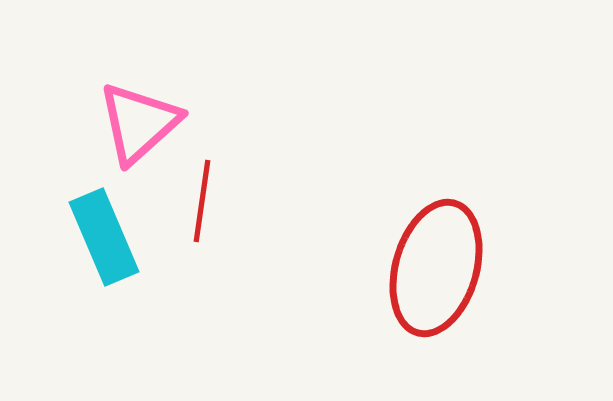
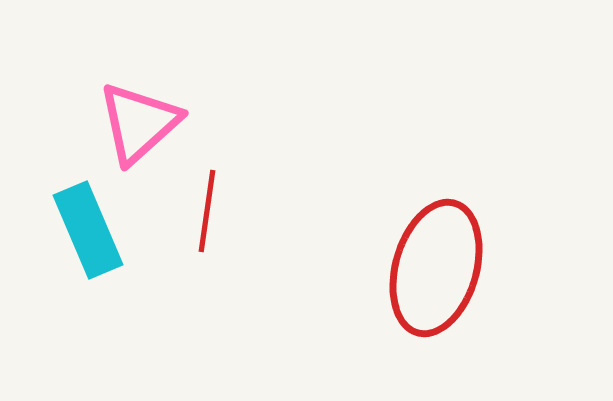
red line: moved 5 px right, 10 px down
cyan rectangle: moved 16 px left, 7 px up
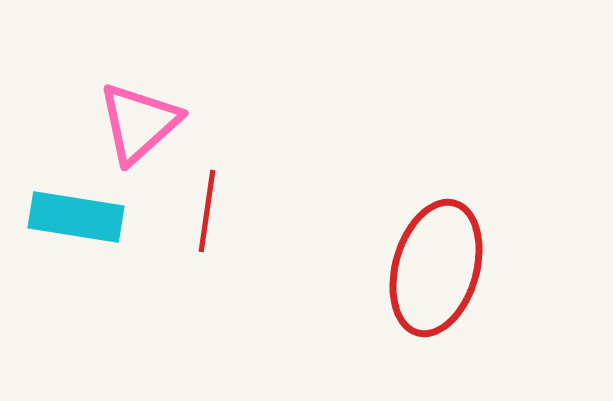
cyan rectangle: moved 12 px left, 13 px up; rotated 58 degrees counterclockwise
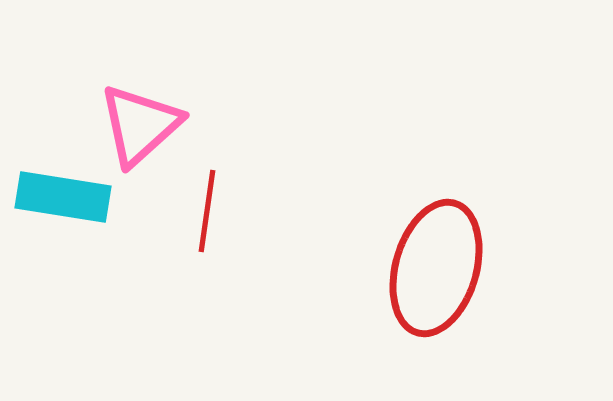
pink triangle: moved 1 px right, 2 px down
cyan rectangle: moved 13 px left, 20 px up
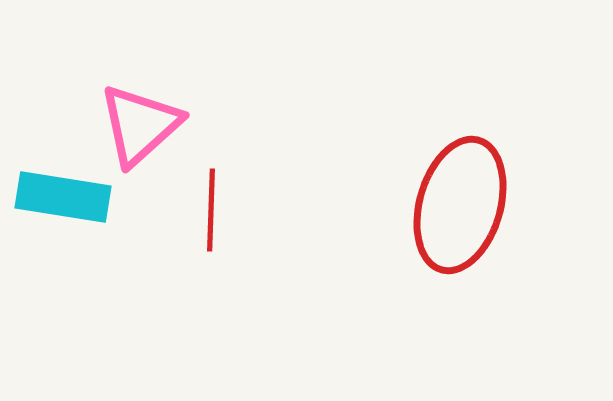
red line: moved 4 px right, 1 px up; rotated 6 degrees counterclockwise
red ellipse: moved 24 px right, 63 px up
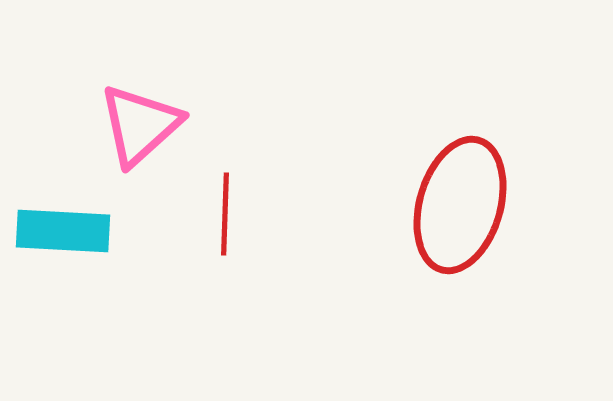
cyan rectangle: moved 34 px down; rotated 6 degrees counterclockwise
red line: moved 14 px right, 4 px down
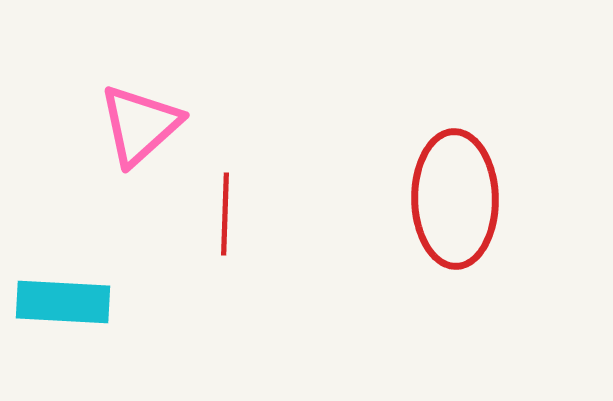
red ellipse: moved 5 px left, 6 px up; rotated 17 degrees counterclockwise
cyan rectangle: moved 71 px down
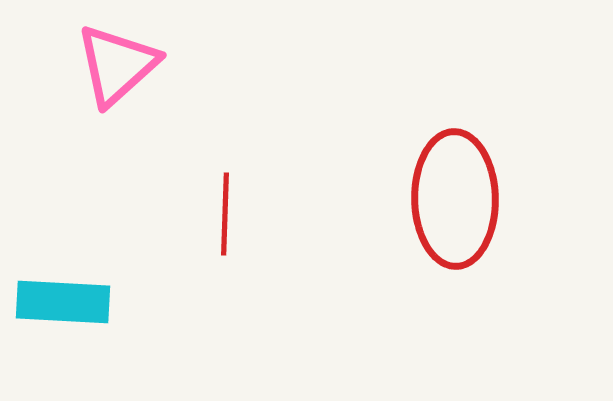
pink triangle: moved 23 px left, 60 px up
